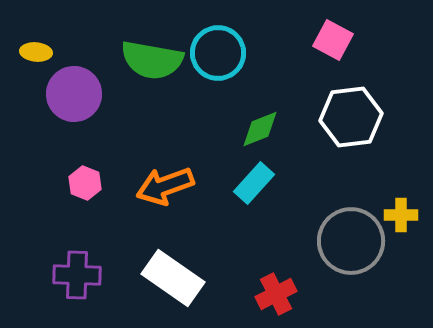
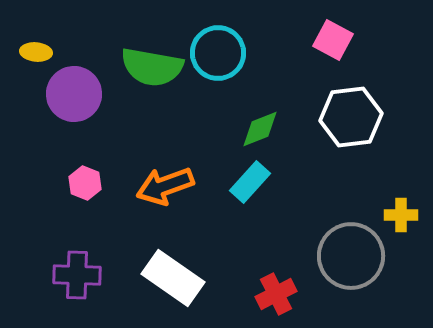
green semicircle: moved 7 px down
cyan rectangle: moved 4 px left, 1 px up
gray circle: moved 15 px down
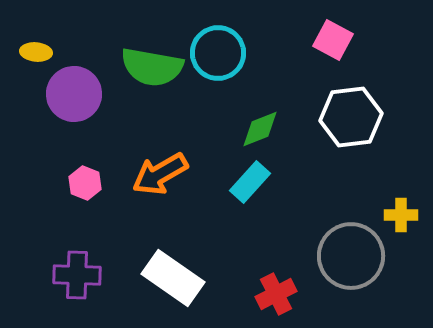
orange arrow: moved 5 px left, 12 px up; rotated 10 degrees counterclockwise
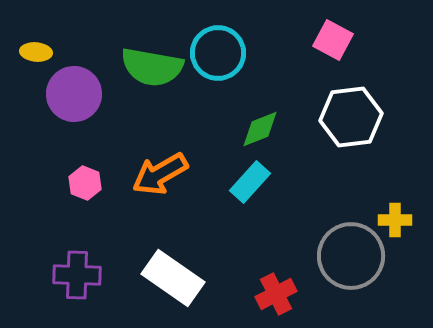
yellow cross: moved 6 px left, 5 px down
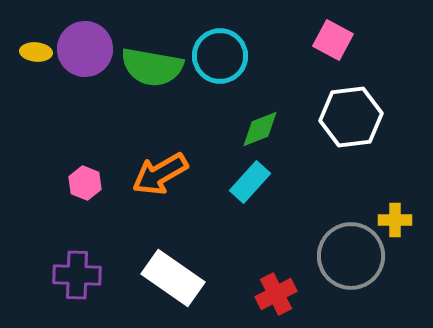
cyan circle: moved 2 px right, 3 px down
purple circle: moved 11 px right, 45 px up
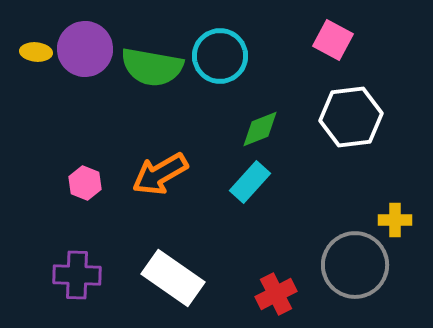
gray circle: moved 4 px right, 9 px down
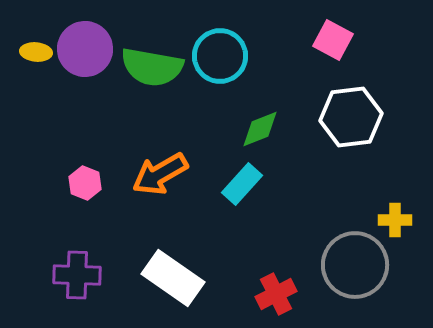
cyan rectangle: moved 8 px left, 2 px down
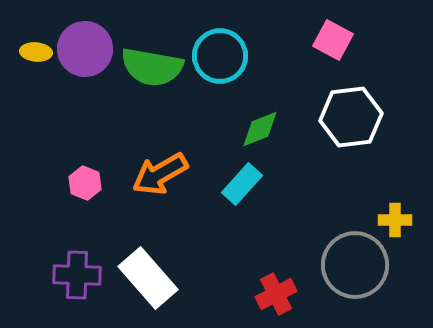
white rectangle: moved 25 px left; rotated 14 degrees clockwise
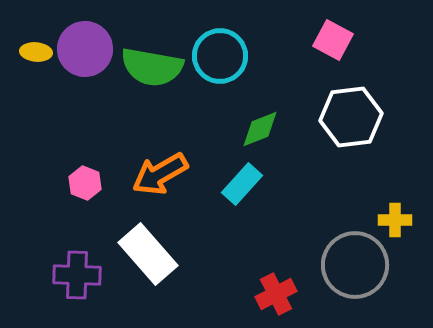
white rectangle: moved 24 px up
